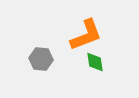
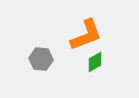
green diamond: rotated 70 degrees clockwise
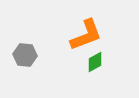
gray hexagon: moved 16 px left, 4 px up
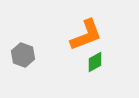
gray hexagon: moved 2 px left; rotated 15 degrees clockwise
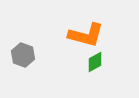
orange L-shape: rotated 36 degrees clockwise
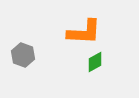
orange L-shape: moved 2 px left, 3 px up; rotated 12 degrees counterclockwise
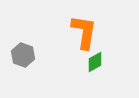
orange L-shape: rotated 84 degrees counterclockwise
